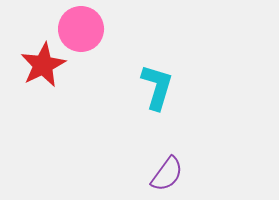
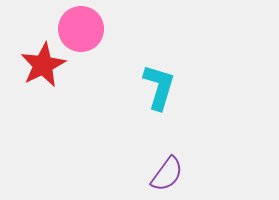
cyan L-shape: moved 2 px right
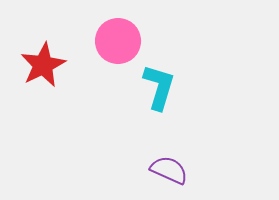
pink circle: moved 37 px right, 12 px down
purple semicircle: moved 2 px right, 4 px up; rotated 102 degrees counterclockwise
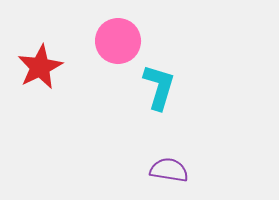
red star: moved 3 px left, 2 px down
purple semicircle: rotated 15 degrees counterclockwise
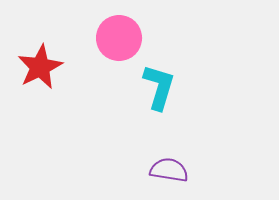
pink circle: moved 1 px right, 3 px up
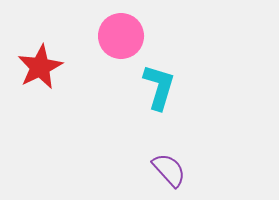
pink circle: moved 2 px right, 2 px up
purple semicircle: rotated 39 degrees clockwise
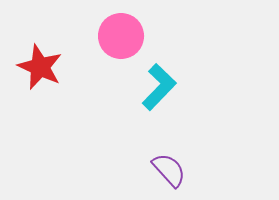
red star: rotated 21 degrees counterclockwise
cyan L-shape: rotated 27 degrees clockwise
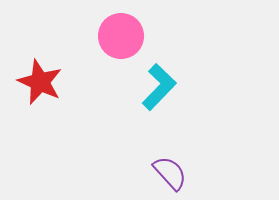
red star: moved 15 px down
purple semicircle: moved 1 px right, 3 px down
